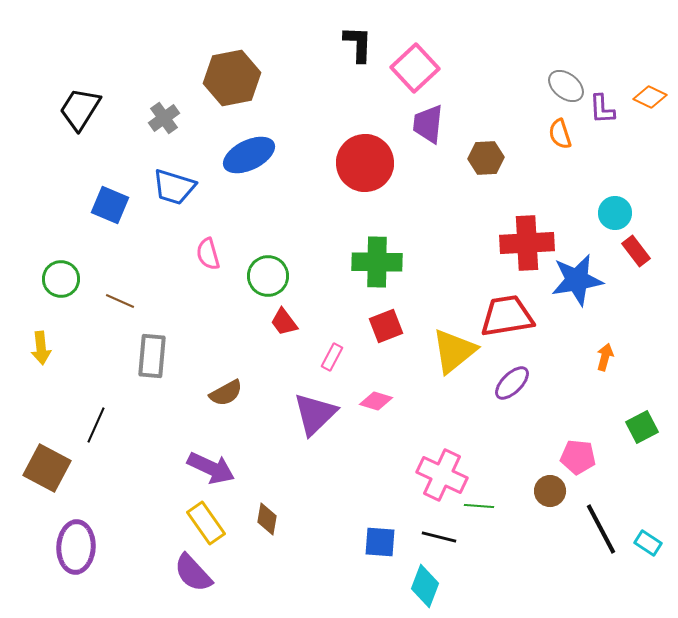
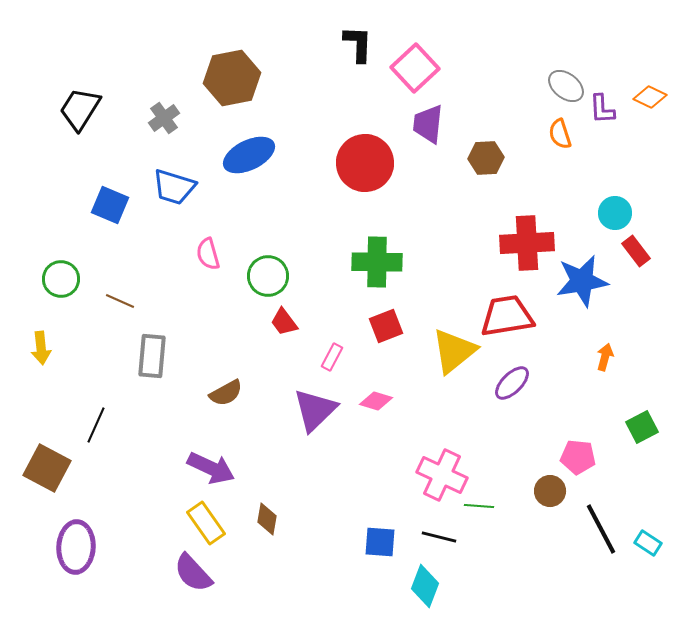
blue star at (577, 280): moved 5 px right, 1 px down
purple triangle at (315, 414): moved 4 px up
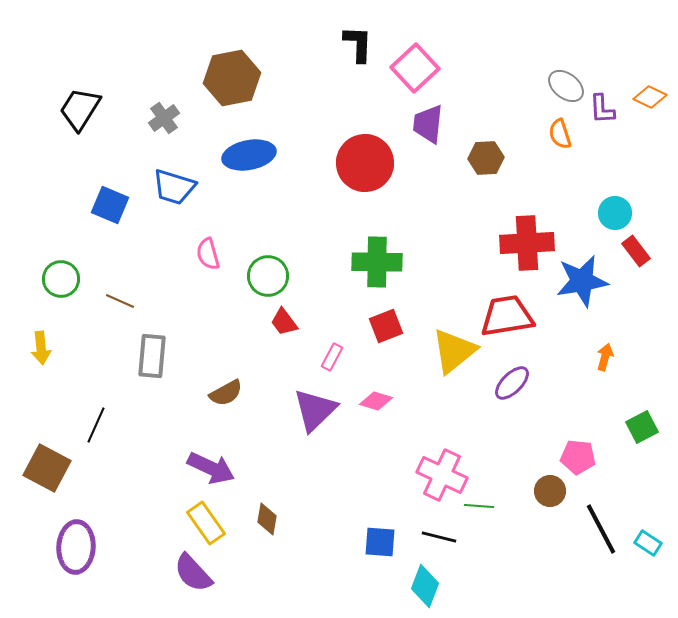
blue ellipse at (249, 155): rotated 15 degrees clockwise
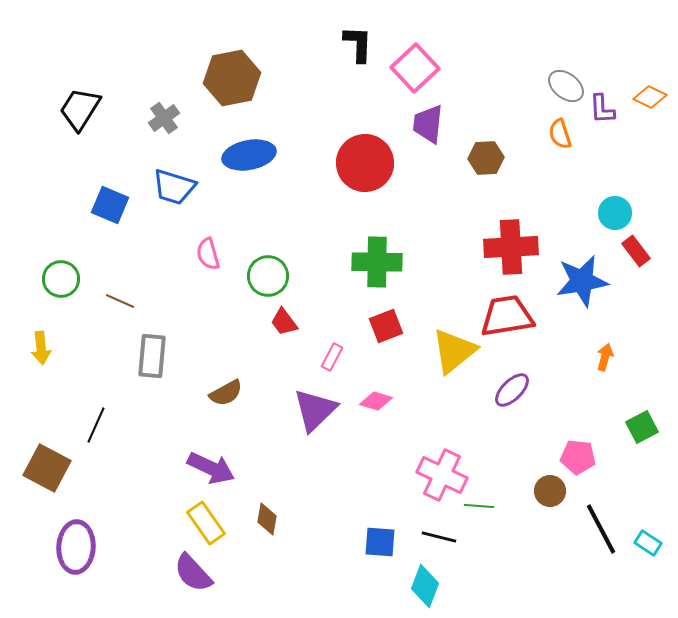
red cross at (527, 243): moved 16 px left, 4 px down
purple ellipse at (512, 383): moved 7 px down
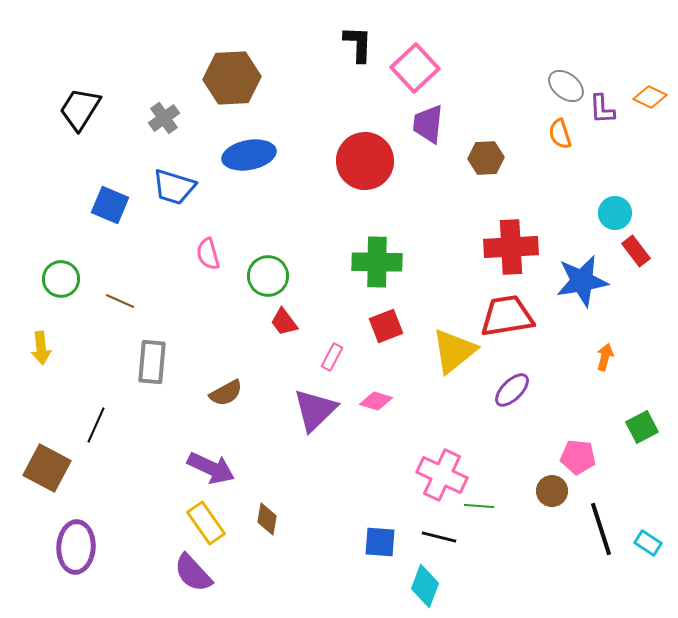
brown hexagon at (232, 78): rotated 8 degrees clockwise
red circle at (365, 163): moved 2 px up
gray rectangle at (152, 356): moved 6 px down
brown circle at (550, 491): moved 2 px right
black line at (601, 529): rotated 10 degrees clockwise
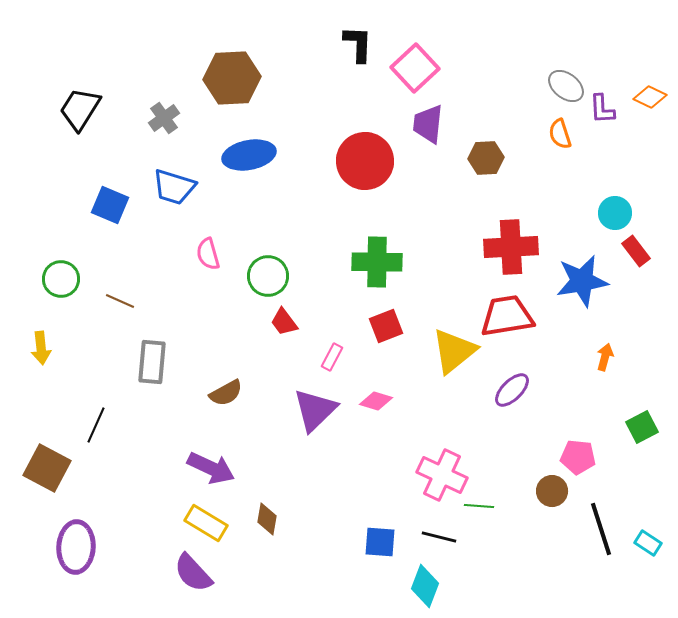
yellow rectangle at (206, 523): rotated 24 degrees counterclockwise
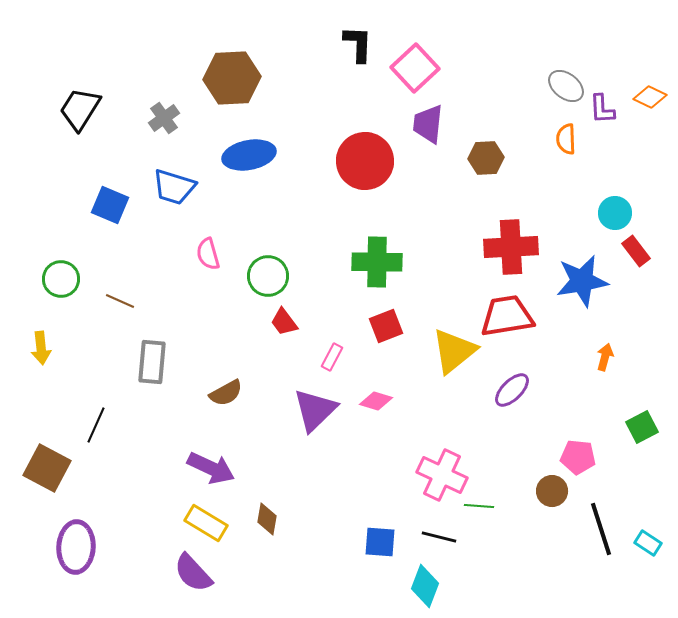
orange semicircle at (560, 134): moved 6 px right, 5 px down; rotated 16 degrees clockwise
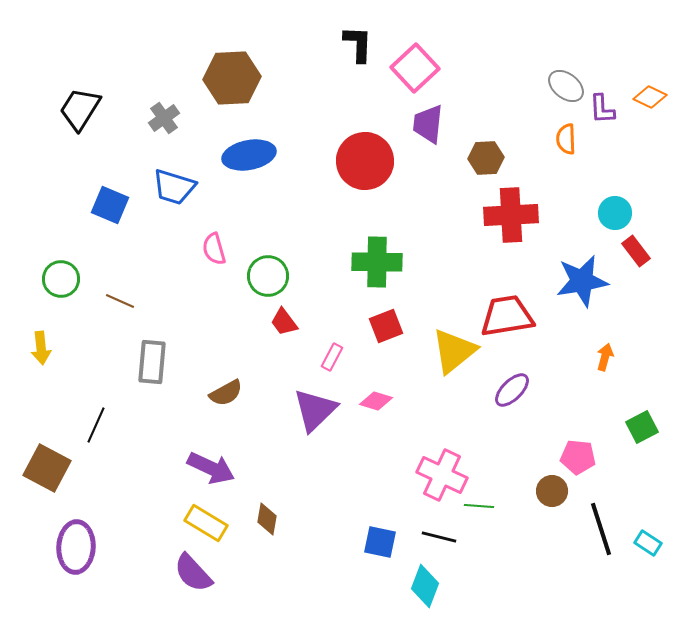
red cross at (511, 247): moved 32 px up
pink semicircle at (208, 254): moved 6 px right, 5 px up
blue square at (380, 542): rotated 8 degrees clockwise
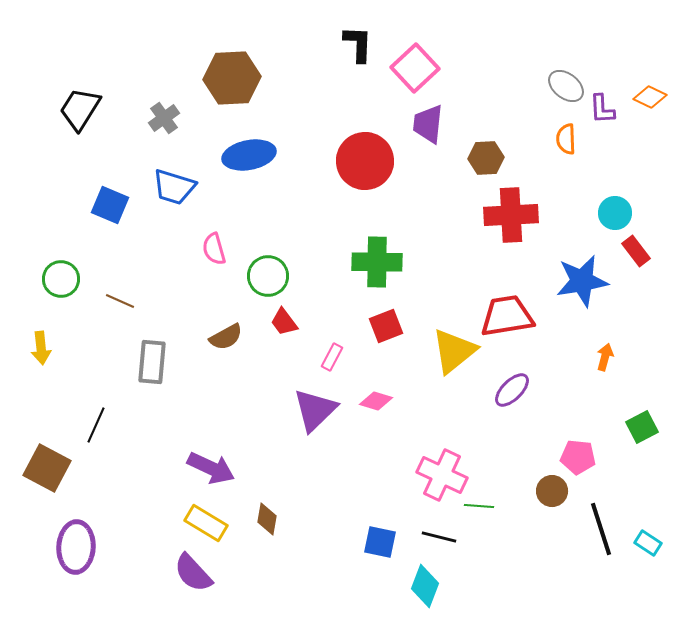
brown semicircle at (226, 393): moved 56 px up
